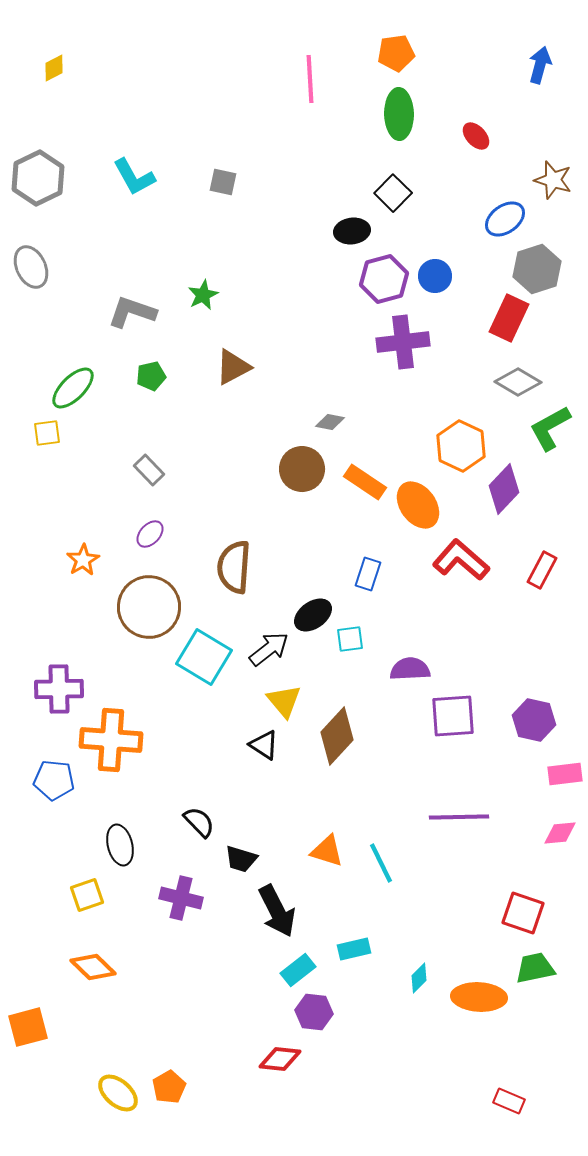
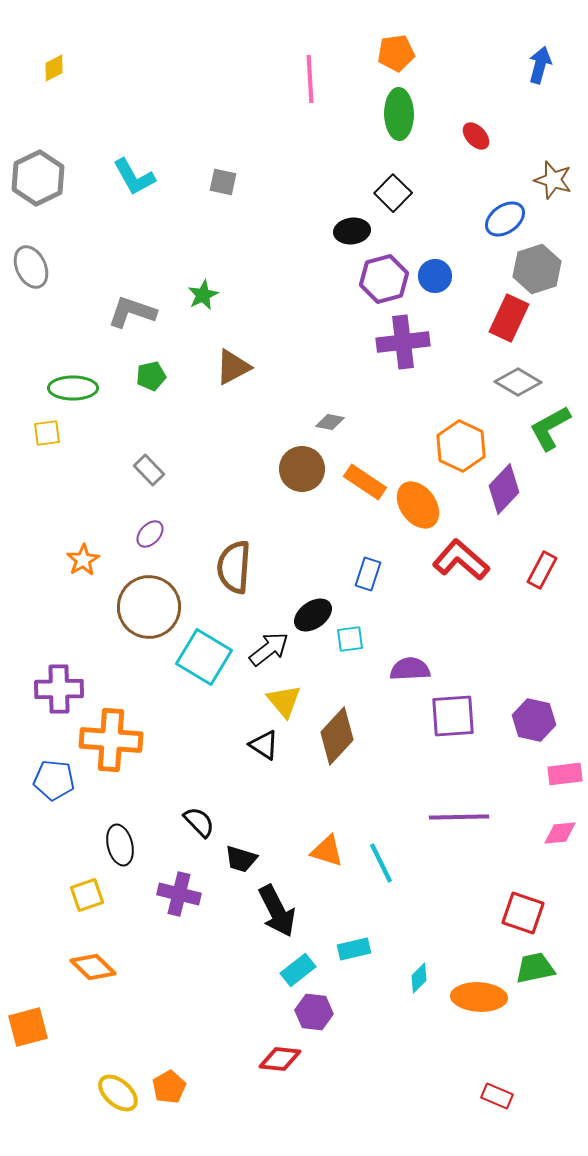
green ellipse at (73, 388): rotated 45 degrees clockwise
purple cross at (181, 898): moved 2 px left, 4 px up
red rectangle at (509, 1101): moved 12 px left, 5 px up
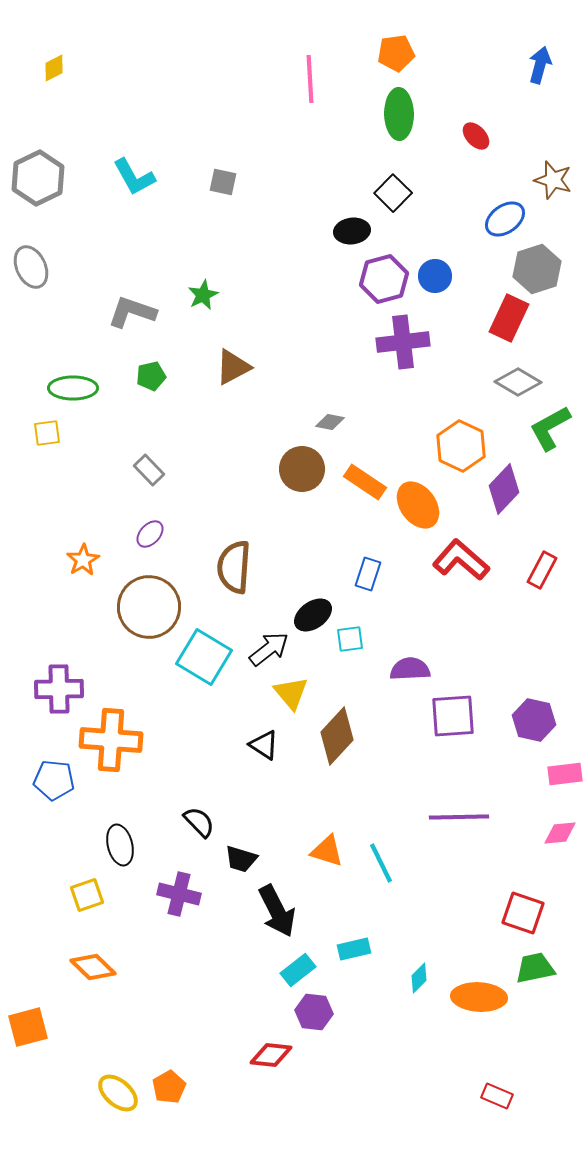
yellow triangle at (284, 701): moved 7 px right, 8 px up
red diamond at (280, 1059): moved 9 px left, 4 px up
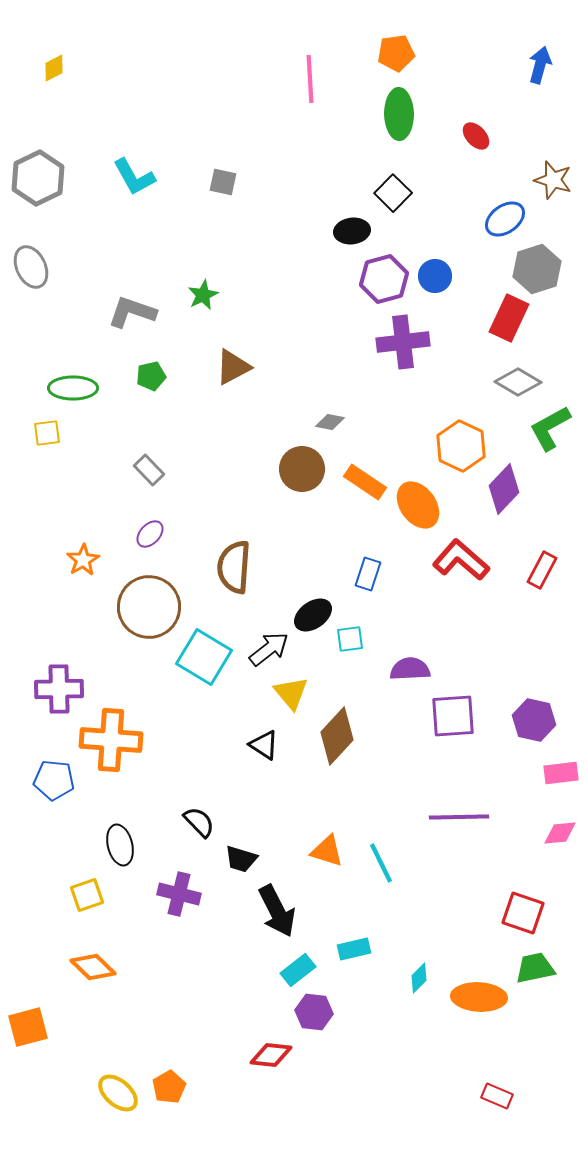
pink rectangle at (565, 774): moved 4 px left, 1 px up
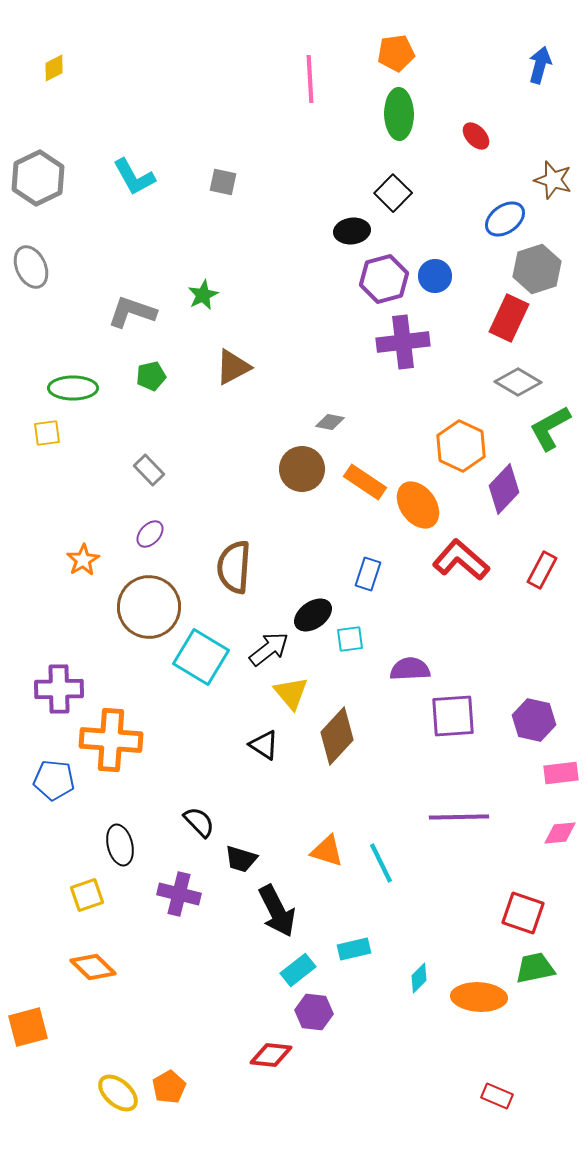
cyan square at (204, 657): moved 3 px left
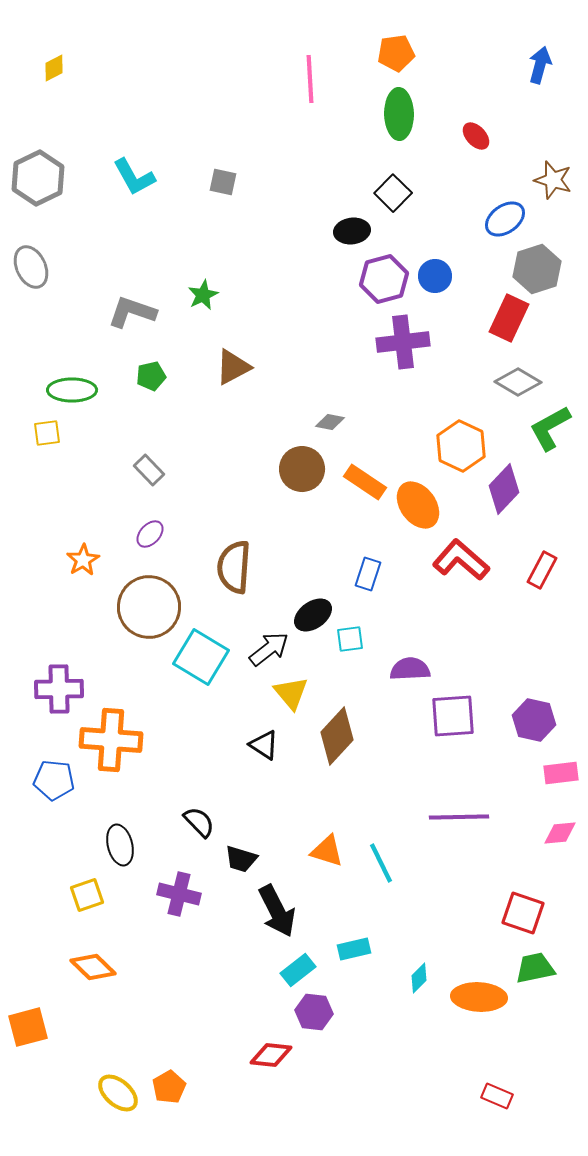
green ellipse at (73, 388): moved 1 px left, 2 px down
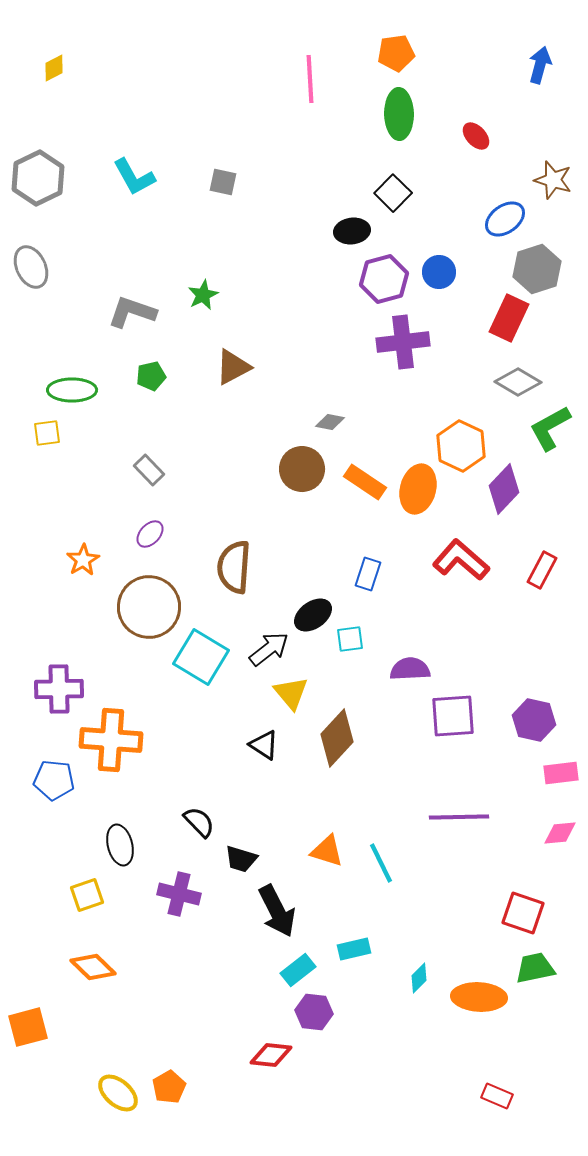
blue circle at (435, 276): moved 4 px right, 4 px up
orange ellipse at (418, 505): moved 16 px up; rotated 51 degrees clockwise
brown diamond at (337, 736): moved 2 px down
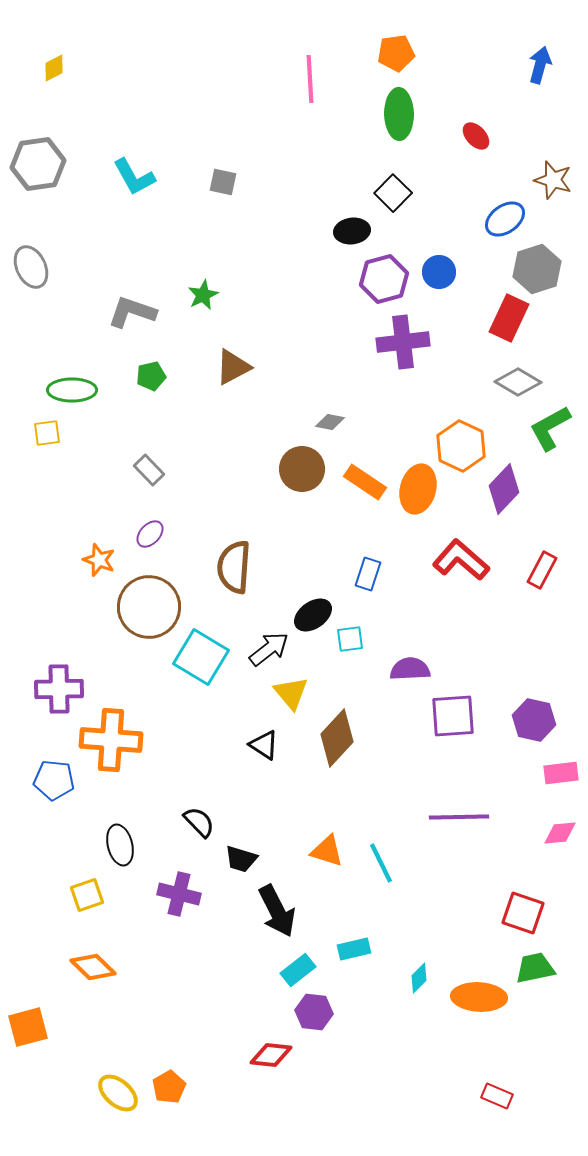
gray hexagon at (38, 178): moved 14 px up; rotated 18 degrees clockwise
orange star at (83, 560): moved 16 px right; rotated 20 degrees counterclockwise
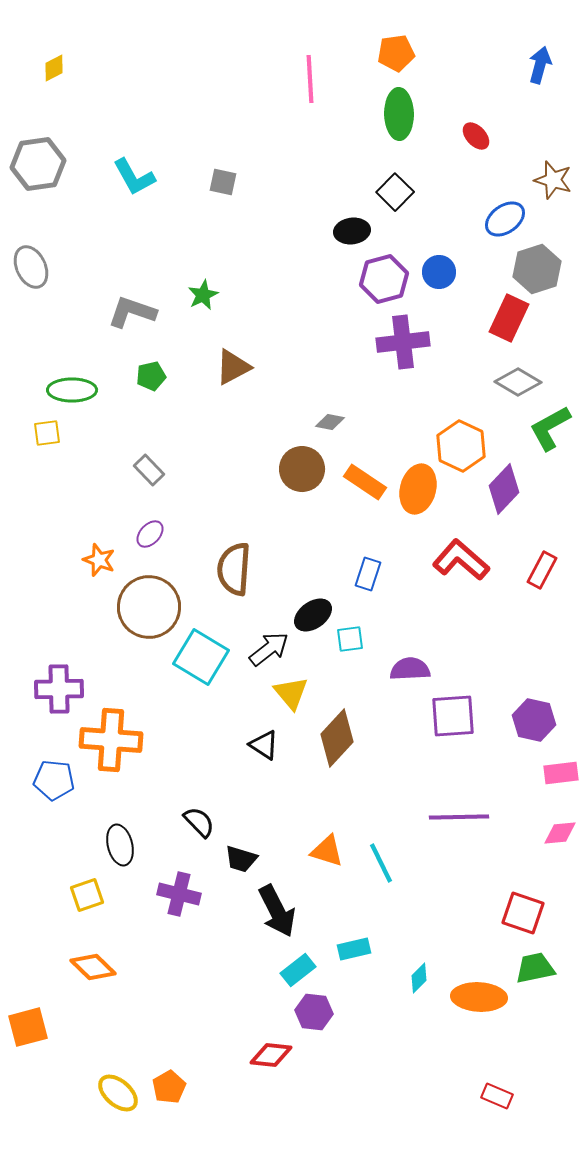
black square at (393, 193): moved 2 px right, 1 px up
brown semicircle at (234, 567): moved 2 px down
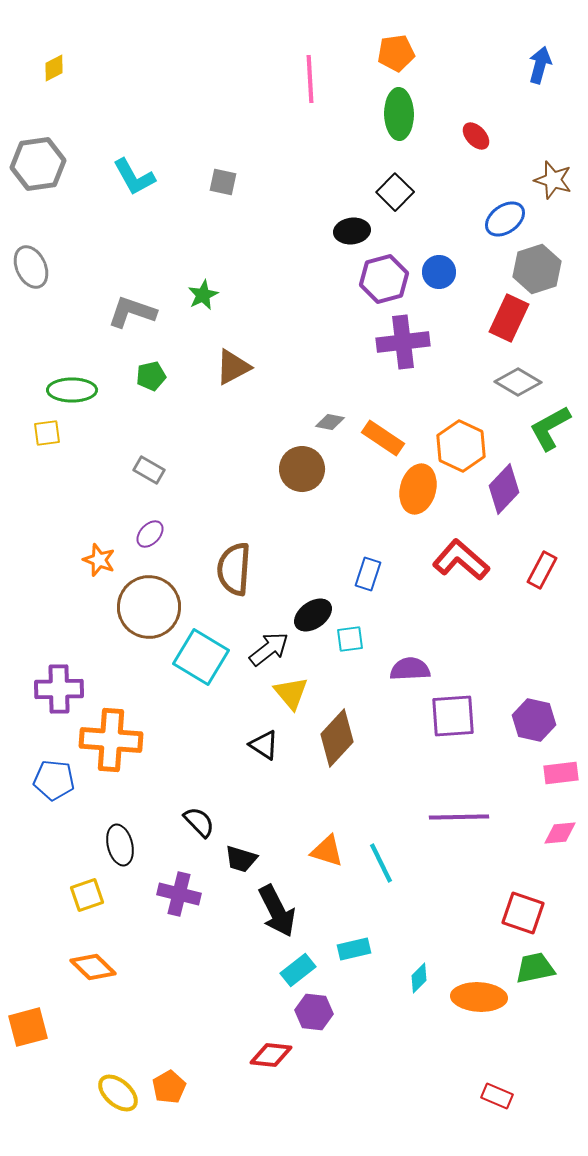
gray rectangle at (149, 470): rotated 16 degrees counterclockwise
orange rectangle at (365, 482): moved 18 px right, 44 px up
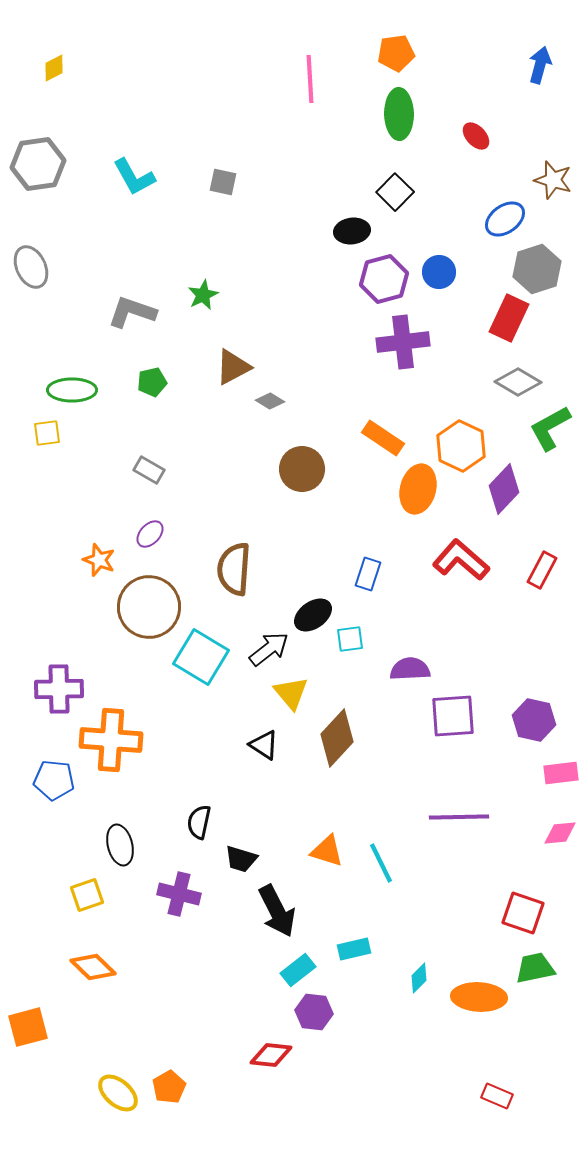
green pentagon at (151, 376): moved 1 px right, 6 px down
gray diamond at (330, 422): moved 60 px left, 21 px up; rotated 20 degrees clockwise
black semicircle at (199, 822): rotated 124 degrees counterclockwise
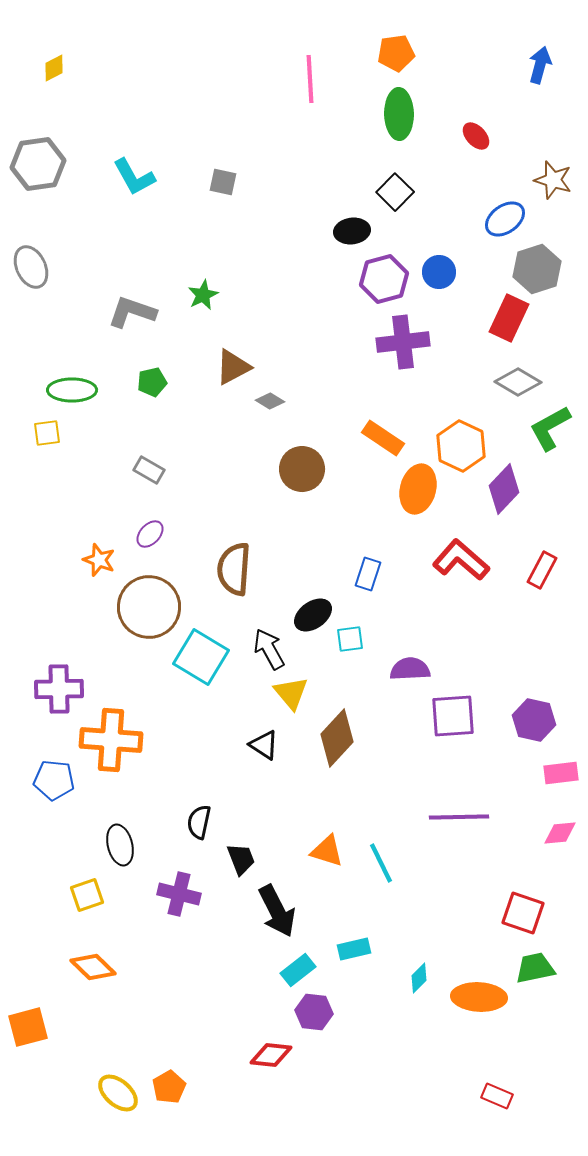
black arrow at (269, 649): rotated 81 degrees counterclockwise
black trapezoid at (241, 859): rotated 128 degrees counterclockwise
